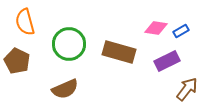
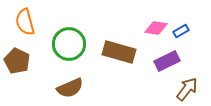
brown semicircle: moved 5 px right, 1 px up
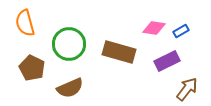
orange semicircle: moved 1 px down
pink diamond: moved 2 px left
brown pentagon: moved 15 px right, 7 px down
